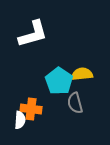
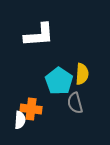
white L-shape: moved 6 px right, 1 px down; rotated 12 degrees clockwise
yellow semicircle: rotated 100 degrees clockwise
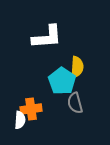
white L-shape: moved 8 px right, 2 px down
yellow semicircle: moved 5 px left, 7 px up
cyan pentagon: moved 3 px right
orange cross: rotated 15 degrees counterclockwise
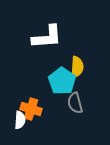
orange cross: rotated 25 degrees clockwise
